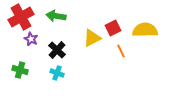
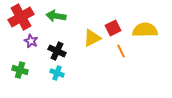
purple star: moved 2 px down
black cross: moved 1 px down; rotated 18 degrees counterclockwise
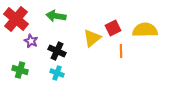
red cross: moved 5 px left, 2 px down; rotated 20 degrees counterclockwise
yellow triangle: rotated 12 degrees counterclockwise
orange line: rotated 24 degrees clockwise
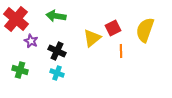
yellow semicircle: rotated 70 degrees counterclockwise
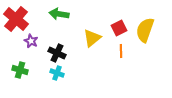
green arrow: moved 3 px right, 2 px up
red square: moved 6 px right
black cross: moved 2 px down
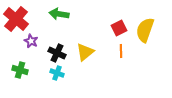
yellow triangle: moved 7 px left, 14 px down
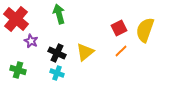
green arrow: rotated 66 degrees clockwise
orange line: rotated 48 degrees clockwise
green cross: moved 2 px left
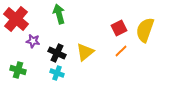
purple star: moved 2 px right; rotated 16 degrees counterclockwise
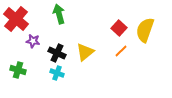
red square: rotated 21 degrees counterclockwise
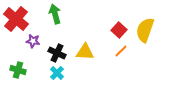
green arrow: moved 4 px left
red square: moved 2 px down
yellow triangle: rotated 42 degrees clockwise
cyan cross: rotated 24 degrees clockwise
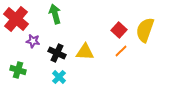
cyan cross: moved 2 px right, 4 px down
